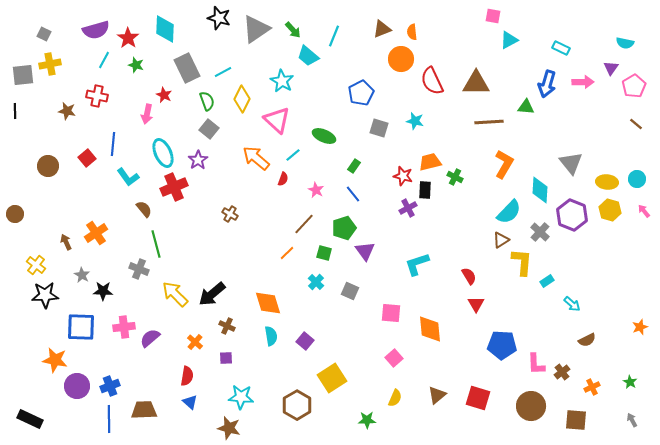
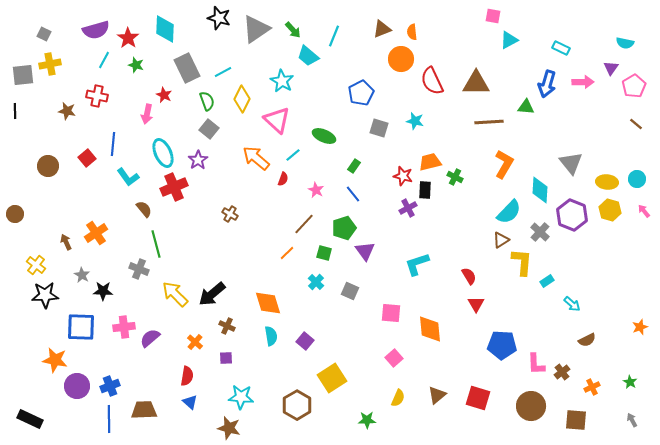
yellow semicircle at (395, 398): moved 3 px right
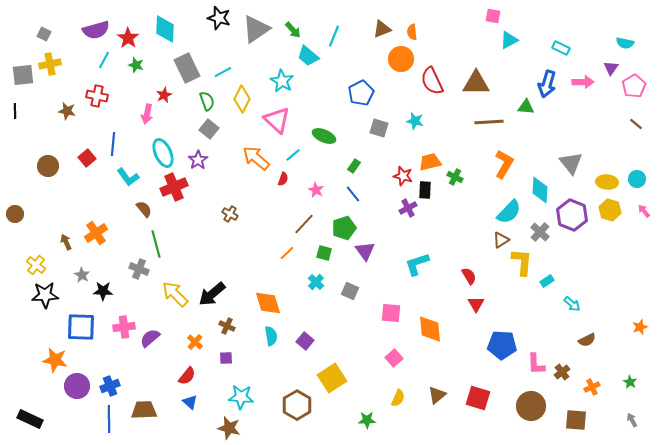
red star at (164, 95): rotated 21 degrees clockwise
red semicircle at (187, 376): rotated 30 degrees clockwise
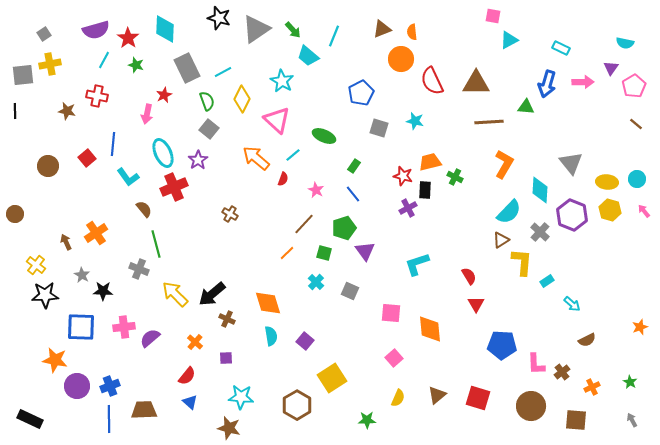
gray square at (44, 34): rotated 32 degrees clockwise
brown cross at (227, 326): moved 7 px up
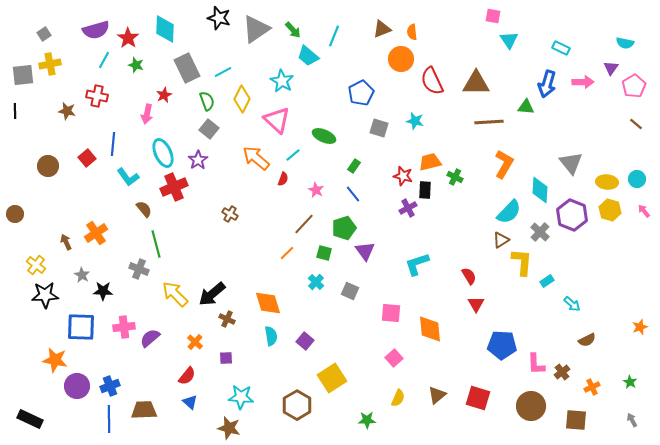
cyan triangle at (509, 40): rotated 36 degrees counterclockwise
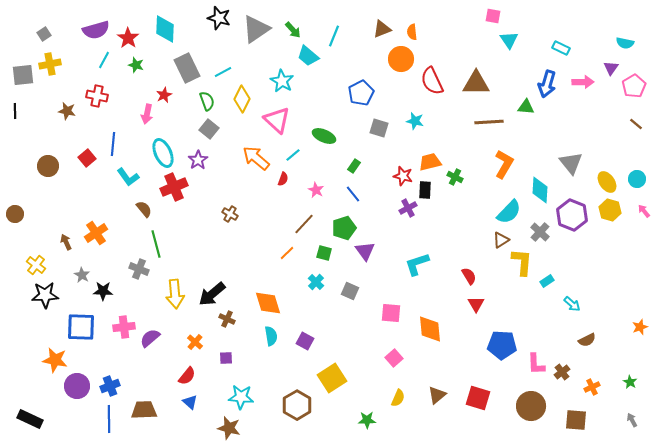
yellow ellipse at (607, 182): rotated 50 degrees clockwise
yellow arrow at (175, 294): rotated 140 degrees counterclockwise
purple square at (305, 341): rotated 12 degrees counterclockwise
